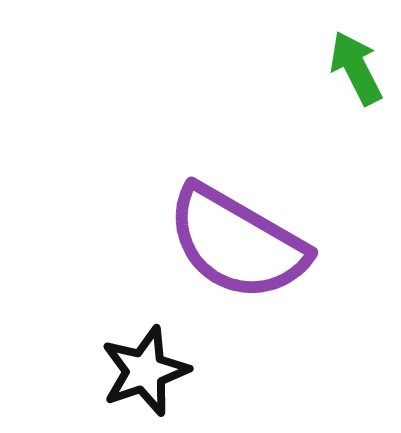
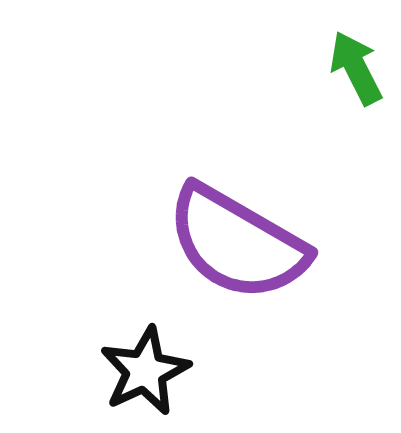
black star: rotated 6 degrees counterclockwise
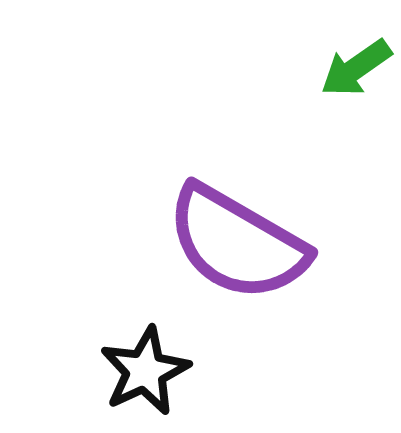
green arrow: rotated 98 degrees counterclockwise
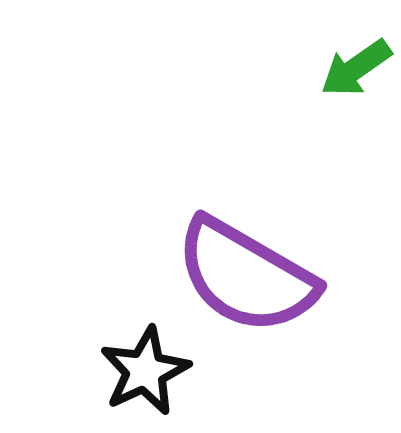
purple semicircle: moved 9 px right, 33 px down
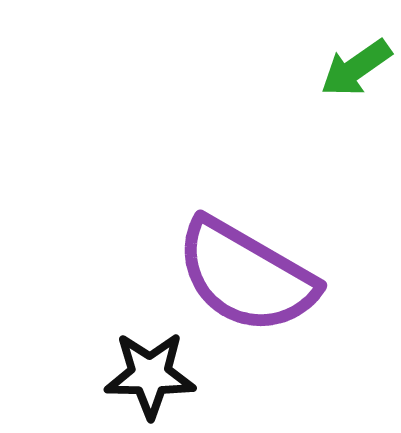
black star: moved 5 px right, 4 px down; rotated 26 degrees clockwise
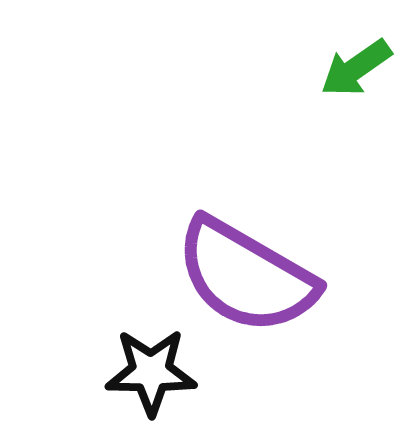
black star: moved 1 px right, 3 px up
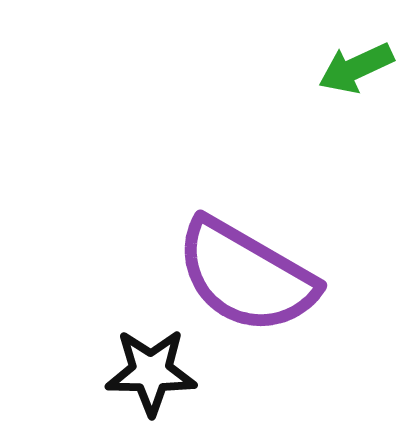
green arrow: rotated 10 degrees clockwise
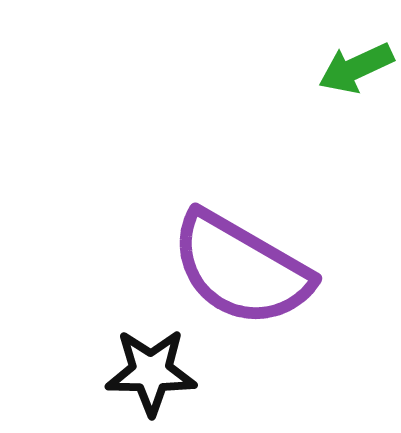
purple semicircle: moved 5 px left, 7 px up
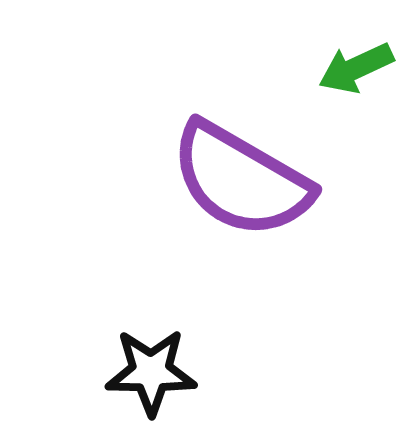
purple semicircle: moved 89 px up
